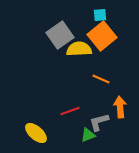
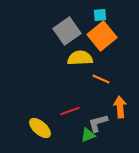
gray square: moved 7 px right, 4 px up
yellow semicircle: moved 1 px right, 9 px down
gray L-shape: moved 1 px left, 1 px down
yellow ellipse: moved 4 px right, 5 px up
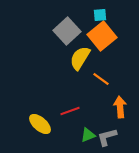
gray square: rotated 8 degrees counterclockwise
yellow semicircle: rotated 55 degrees counterclockwise
orange line: rotated 12 degrees clockwise
gray L-shape: moved 9 px right, 14 px down
yellow ellipse: moved 4 px up
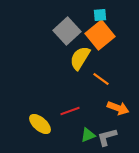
orange square: moved 2 px left, 1 px up
orange arrow: moved 2 px left, 1 px down; rotated 115 degrees clockwise
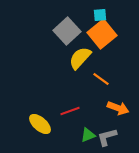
orange square: moved 2 px right, 1 px up
yellow semicircle: rotated 10 degrees clockwise
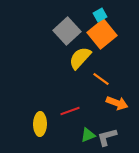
cyan square: rotated 24 degrees counterclockwise
orange arrow: moved 1 px left, 5 px up
yellow ellipse: rotated 50 degrees clockwise
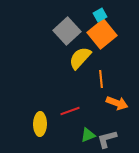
orange line: rotated 48 degrees clockwise
gray L-shape: moved 2 px down
